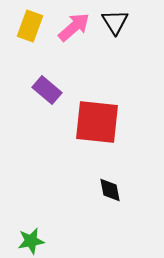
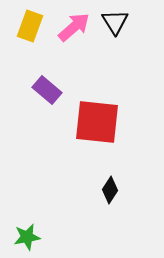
black diamond: rotated 44 degrees clockwise
green star: moved 4 px left, 4 px up
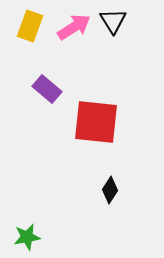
black triangle: moved 2 px left, 1 px up
pink arrow: rotated 8 degrees clockwise
purple rectangle: moved 1 px up
red square: moved 1 px left
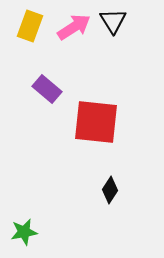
green star: moved 3 px left, 5 px up
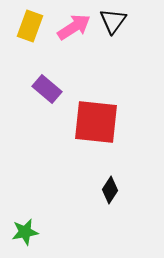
black triangle: rotated 8 degrees clockwise
green star: moved 1 px right
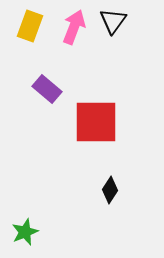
pink arrow: rotated 36 degrees counterclockwise
red square: rotated 6 degrees counterclockwise
green star: rotated 12 degrees counterclockwise
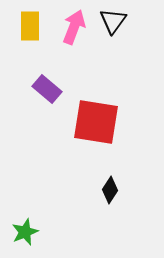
yellow rectangle: rotated 20 degrees counterclockwise
red square: rotated 9 degrees clockwise
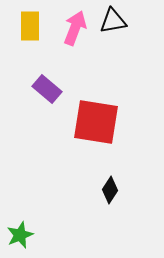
black triangle: rotated 44 degrees clockwise
pink arrow: moved 1 px right, 1 px down
green star: moved 5 px left, 3 px down
